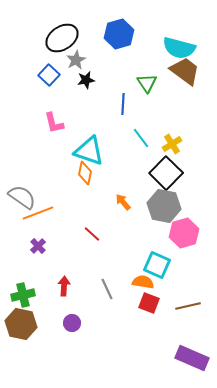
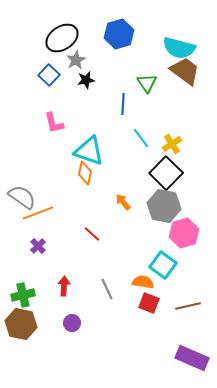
cyan square: moved 6 px right; rotated 12 degrees clockwise
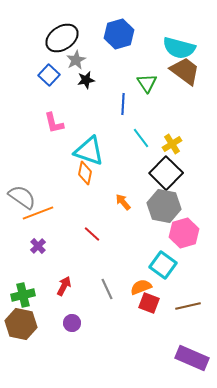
orange semicircle: moved 2 px left, 5 px down; rotated 30 degrees counterclockwise
red arrow: rotated 24 degrees clockwise
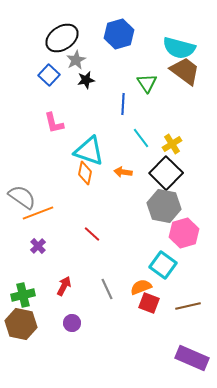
orange arrow: moved 30 px up; rotated 42 degrees counterclockwise
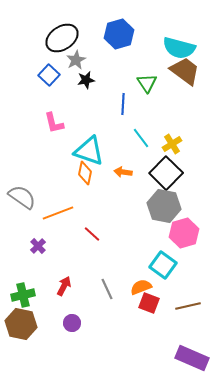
orange line: moved 20 px right
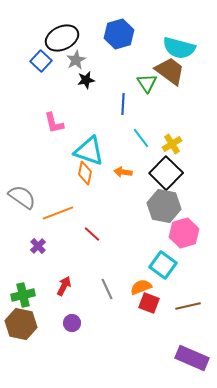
black ellipse: rotated 8 degrees clockwise
brown trapezoid: moved 15 px left
blue square: moved 8 px left, 14 px up
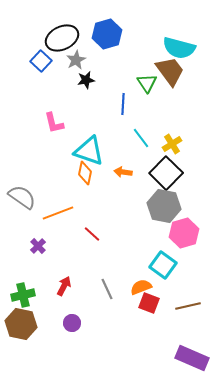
blue hexagon: moved 12 px left
brown trapezoid: rotated 16 degrees clockwise
